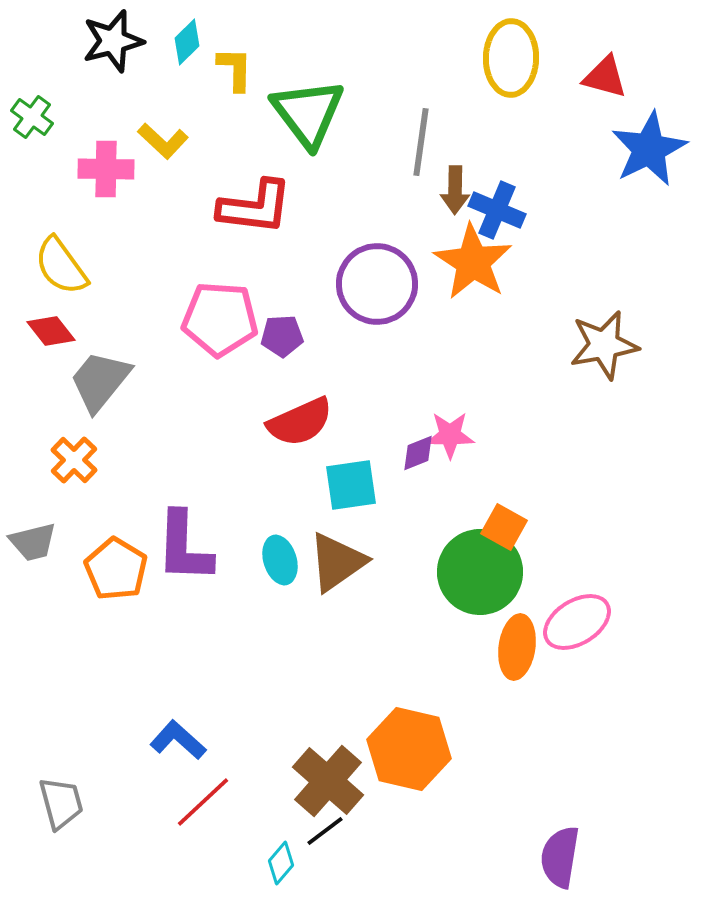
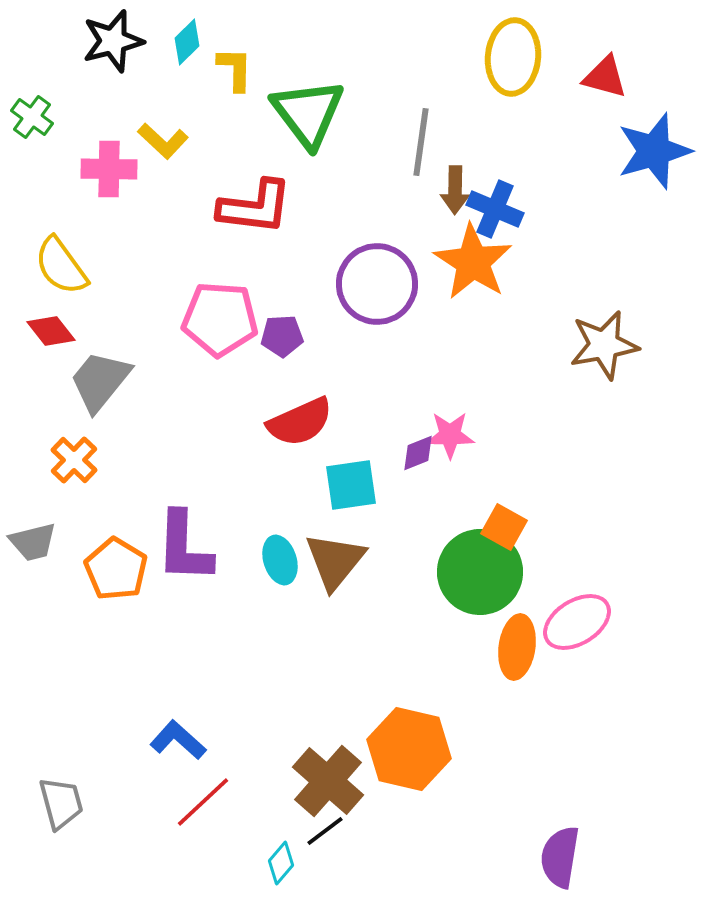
yellow ellipse at (511, 58): moved 2 px right, 1 px up; rotated 4 degrees clockwise
blue star at (649, 149): moved 5 px right, 2 px down; rotated 10 degrees clockwise
pink cross at (106, 169): moved 3 px right
blue cross at (497, 210): moved 2 px left, 1 px up
brown triangle at (337, 562): moved 2 px left, 1 px up; rotated 16 degrees counterclockwise
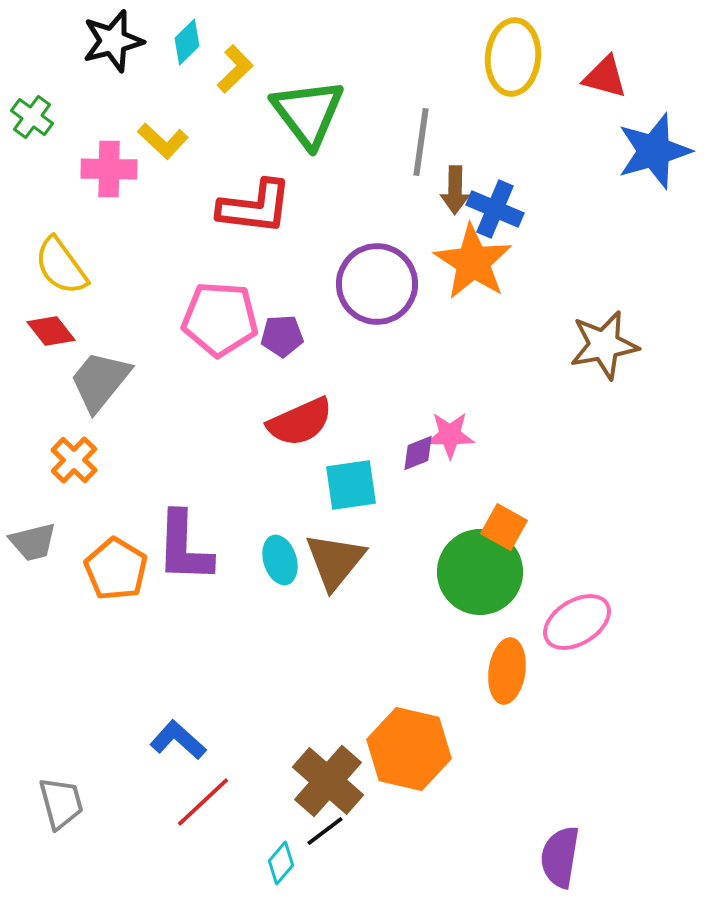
yellow L-shape at (235, 69): rotated 45 degrees clockwise
orange ellipse at (517, 647): moved 10 px left, 24 px down
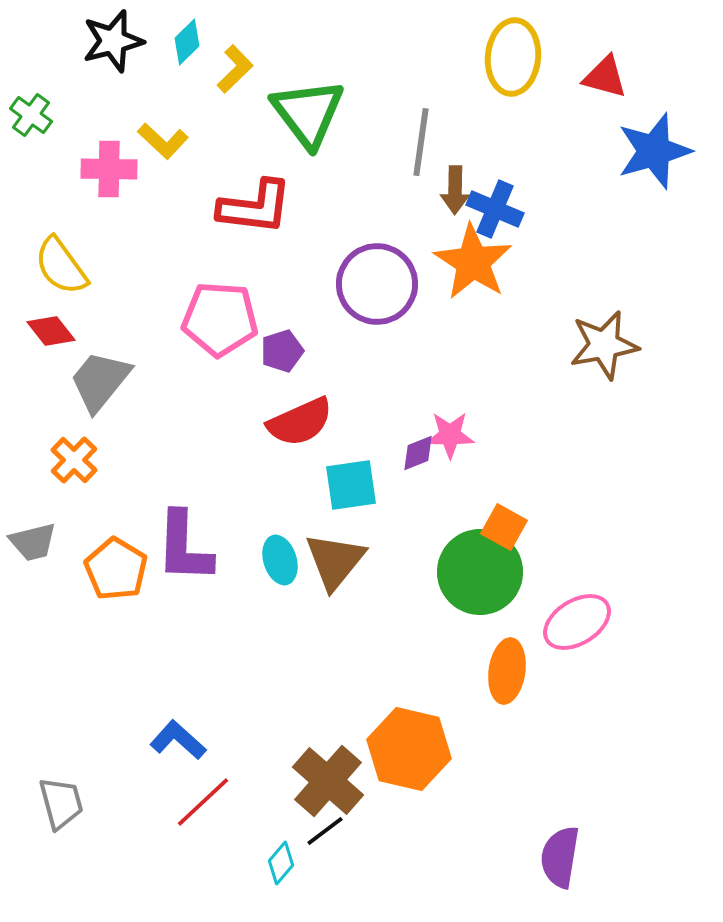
green cross at (32, 117): moved 1 px left, 2 px up
purple pentagon at (282, 336): moved 15 px down; rotated 15 degrees counterclockwise
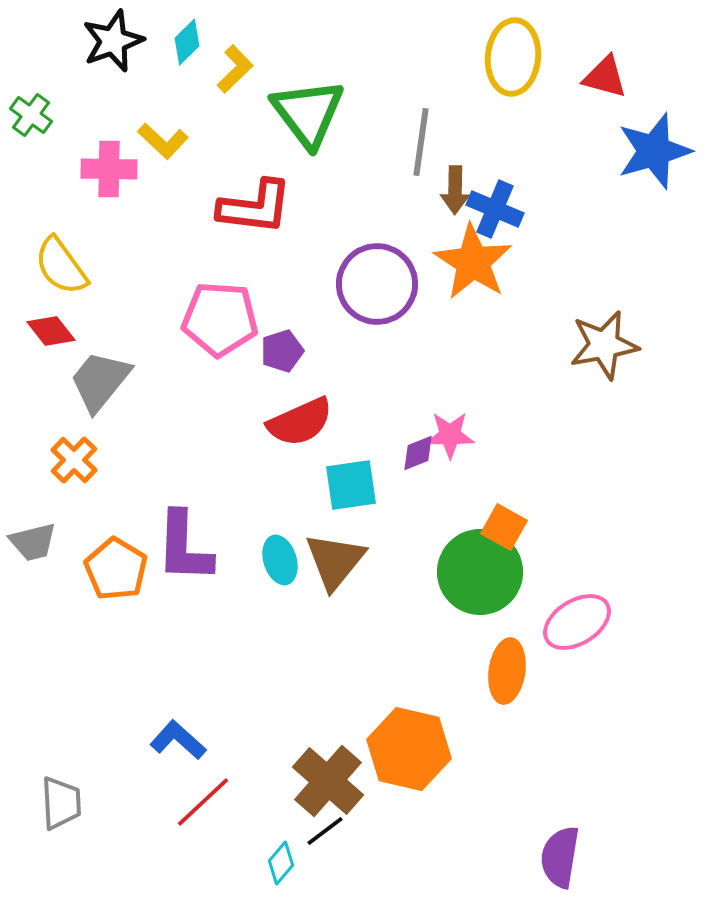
black star at (113, 41): rotated 6 degrees counterclockwise
gray trapezoid at (61, 803): rotated 12 degrees clockwise
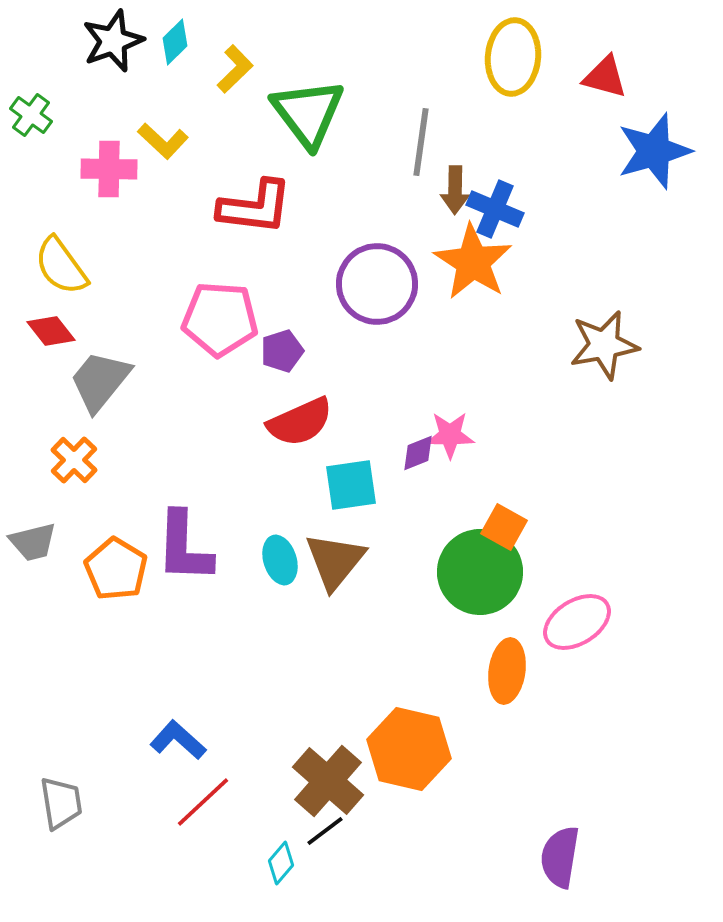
cyan diamond at (187, 42): moved 12 px left
gray trapezoid at (61, 803): rotated 6 degrees counterclockwise
